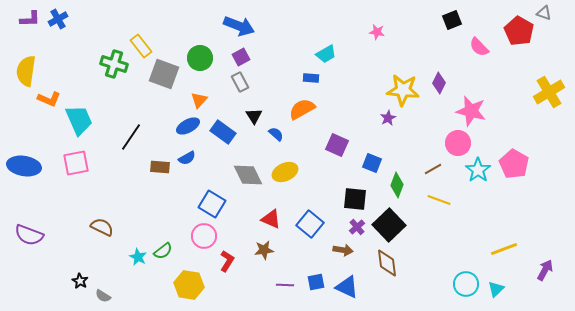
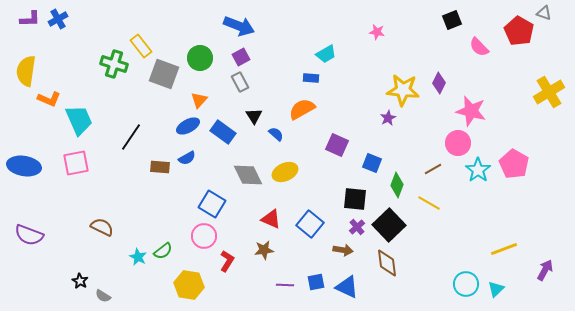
yellow line at (439, 200): moved 10 px left, 3 px down; rotated 10 degrees clockwise
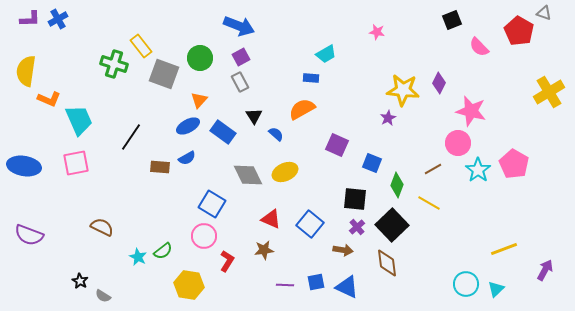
black square at (389, 225): moved 3 px right
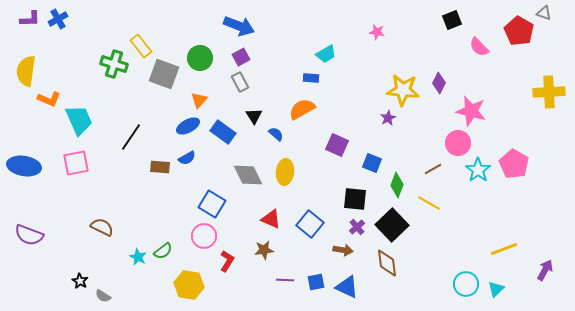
yellow cross at (549, 92): rotated 28 degrees clockwise
yellow ellipse at (285, 172): rotated 60 degrees counterclockwise
purple line at (285, 285): moved 5 px up
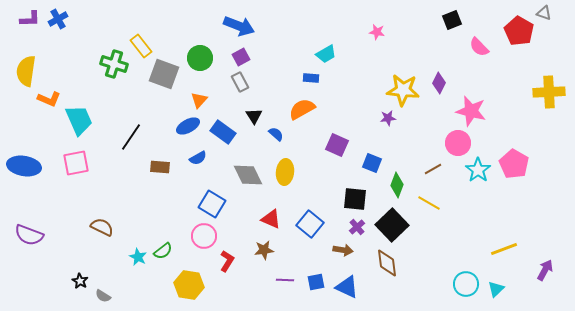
purple star at (388, 118): rotated 21 degrees clockwise
blue semicircle at (187, 158): moved 11 px right
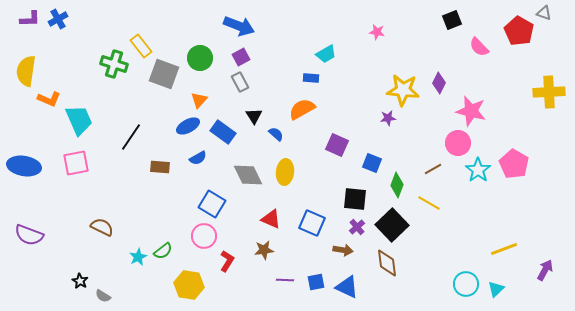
blue square at (310, 224): moved 2 px right, 1 px up; rotated 16 degrees counterclockwise
cyan star at (138, 257): rotated 18 degrees clockwise
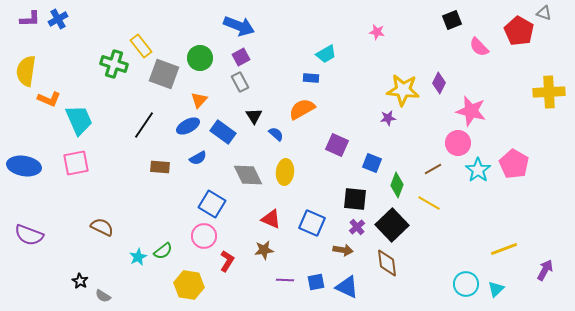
black line at (131, 137): moved 13 px right, 12 px up
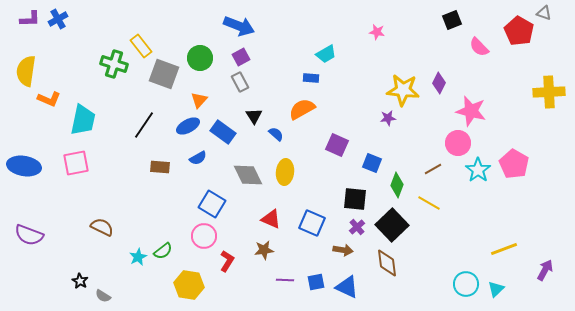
cyan trapezoid at (79, 120): moved 4 px right; rotated 36 degrees clockwise
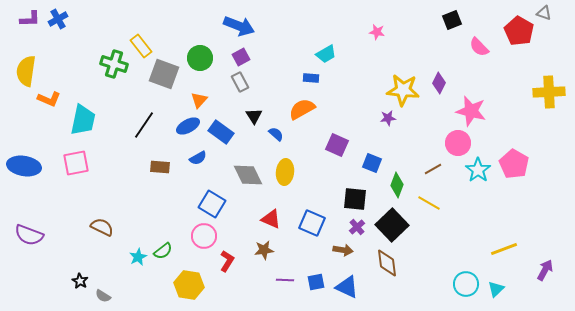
blue rectangle at (223, 132): moved 2 px left
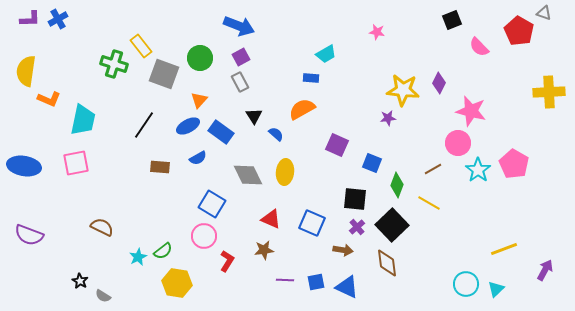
yellow hexagon at (189, 285): moved 12 px left, 2 px up
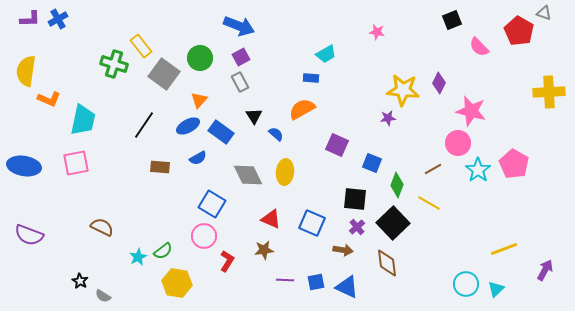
gray square at (164, 74): rotated 16 degrees clockwise
black square at (392, 225): moved 1 px right, 2 px up
